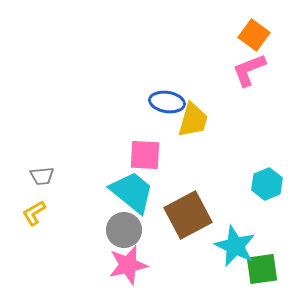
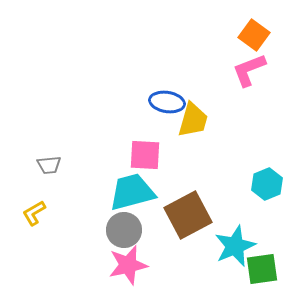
gray trapezoid: moved 7 px right, 11 px up
cyan trapezoid: rotated 54 degrees counterclockwise
cyan star: rotated 24 degrees clockwise
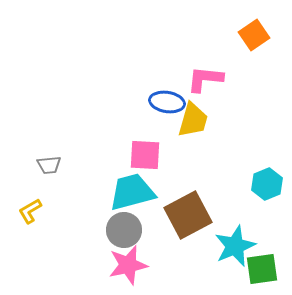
orange square: rotated 20 degrees clockwise
pink L-shape: moved 44 px left, 9 px down; rotated 27 degrees clockwise
yellow L-shape: moved 4 px left, 2 px up
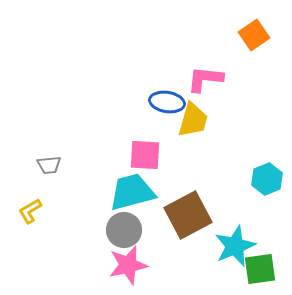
cyan hexagon: moved 5 px up
green square: moved 2 px left
